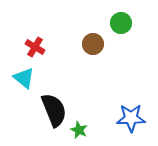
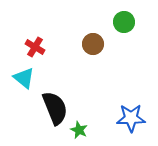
green circle: moved 3 px right, 1 px up
black semicircle: moved 1 px right, 2 px up
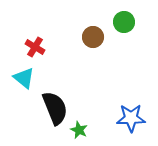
brown circle: moved 7 px up
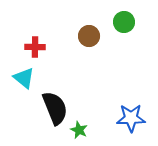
brown circle: moved 4 px left, 1 px up
red cross: rotated 30 degrees counterclockwise
